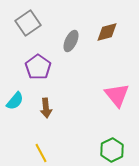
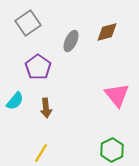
yellow line: rotated 60 degrees clockwise
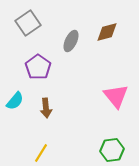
pink triangle: moved 1 px left, 1 px down
green hexagon: rotated 20 degrees clockwise
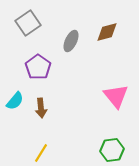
brown arrow: moved 5 px left
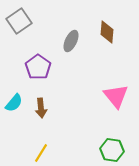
gray square: moved 9 px left, 2 px up
brown diamond: rotated 70 degrees counterclockwise
cyan semicircle: moved 1 px left, 2 px down
green hexagon: rotated 15 degrees clockwise
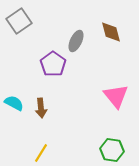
brown diamond: moved 4 px right; rotated 20 degrees counterclockwise
gray ellipse: moved 5 px right
purple pentagon: moved 15 px right, 3 px up
cyan semicircle: rotated 102 degrees counterclockwise
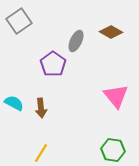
brown diamond: rotated 45 degrees counterclockwise
green hexagon: moved 1 px right
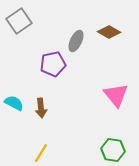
brown diamond: moved 2 px left
purple pentagon: rotated 25 degrees clockwise
pink triangle: moved 1 px up
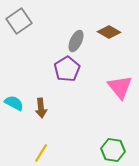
purple pentagon: moved 14 px right, 5 px down; rotated 20 degrees counterclockwise
pink triangle: moved 4 px right, 8 px up
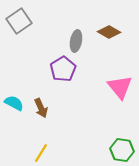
gray ellipse: rotated 15 degrees counterclockwise
purple pentagon: moved 4 px left
brown arrow: rotated 18 degrees counterclockwise
green hexagon: moved 9 px right
